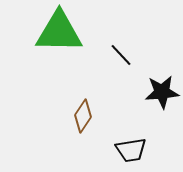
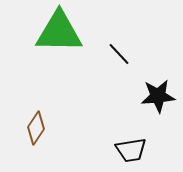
black line: moved 2 px left, 1 px up
black star: moved 4 px left, 4 px down
brown diamond: moved 47 px left, 12 px down
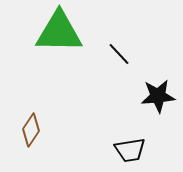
brown diamond: moved 5 px left, 2 px down
black trapezoid: moved 1 px left
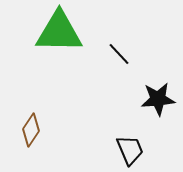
black star: moved 3 px down
black trapezoid: rotated 104 degrees counterclockwise
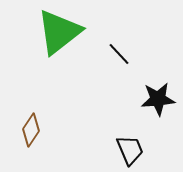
green triangle: rotated 39 degrees counterclockwise
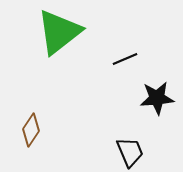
black line: moved 6 px right, 5 px down; rotated 70 degrees counterclockwise
black star: moved 1 px left, 1 px up
black trapezoid: moved 2 px down
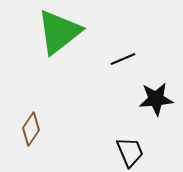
black line: moved 2 px left
black star: moved 1 px left, 1 px down
brown diamond: moved 1 px up
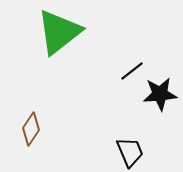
black line: moved 9 px right, 12 px down; rotated 15 degrees counterclockwise
black star: moved 4 px right, 5 px up
